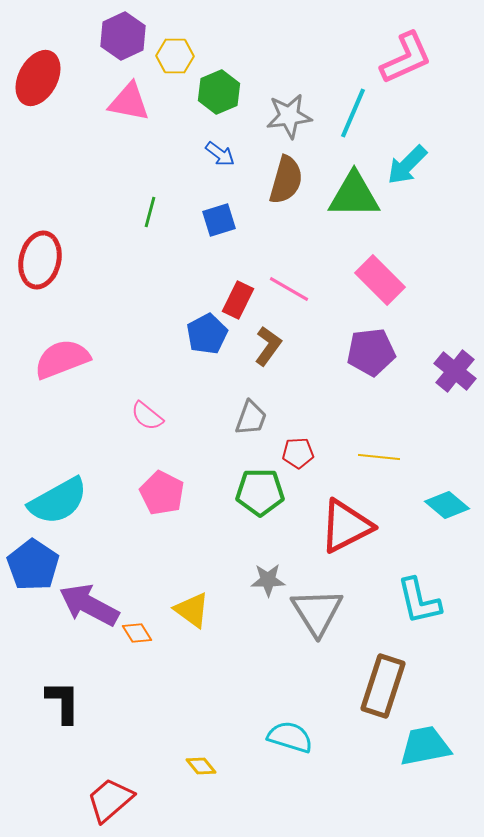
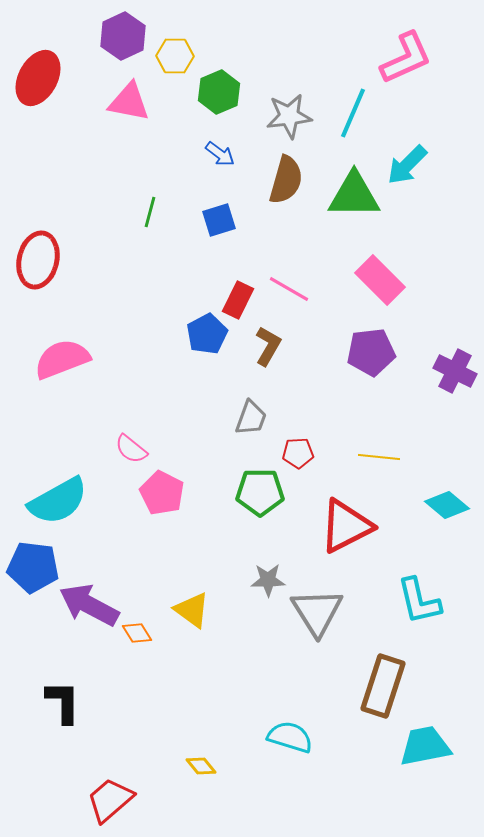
red ellipse at (40, 260): moved 2 px left
brown L-shape at (268, 346): rotated 6 degrees counterclockwise
purple cross at (455, 371): rotated 12 degrees counterclockwise
pink semicircle at (147, 416): moved 16 px left, 33 px down
blue pentagon at (33, 565): moved 2 px down; rotated 27 degrees counterclockwise
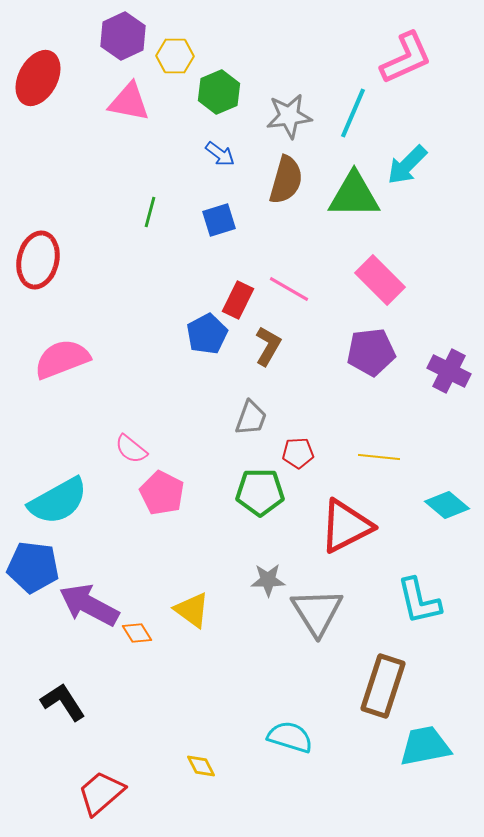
purple cross at (455, 371): moved 6 px left
black L-shape at (63, 702): rotated 33 degrees counterclockwise
yellow diamond at (201, 766): rotated 12 degrees clockwise
red trapezoid at (110, 800): moved 9 px left, 7 px up
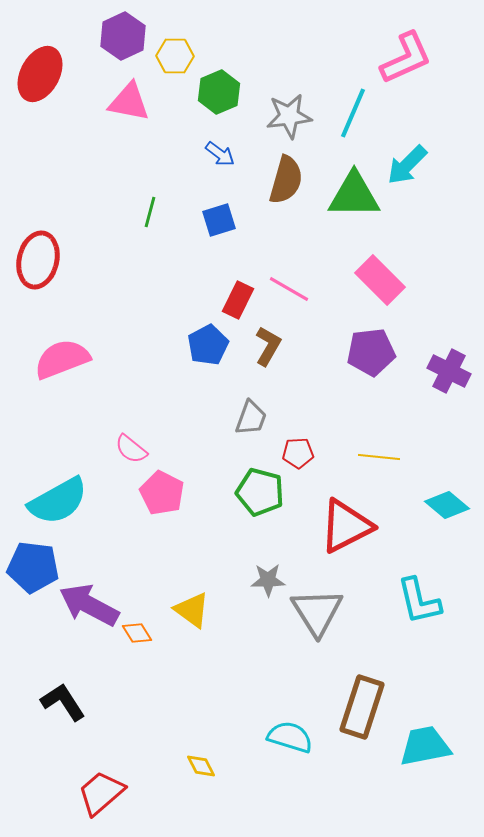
red ellipse at (38, 78): moved 2 px right, 4 px up
blue pentagon at (207, 334): moved 1 px right, 11 px down
green pentagon at (260, 492): rotated 15 degrees clockwise
brown rectangle at (383, 686): moved 21 px left, 21 px down
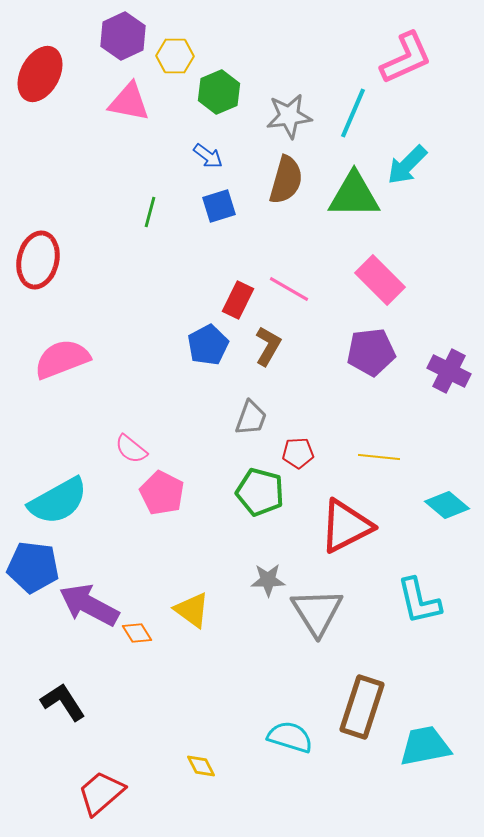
blue arrow at (220, 154): moved 12 px left, 2 px down
blue square at (219, 220): moved 14 px up
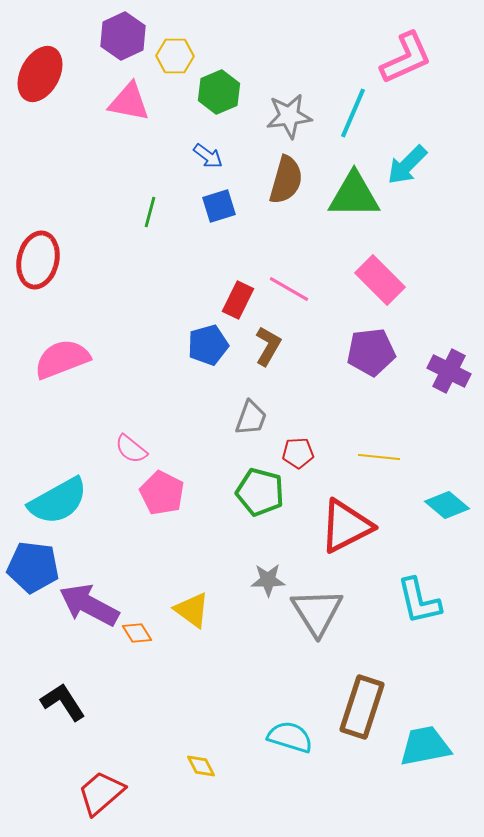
blue pentagon at (208, 345): rotated 12 degrees clockwise
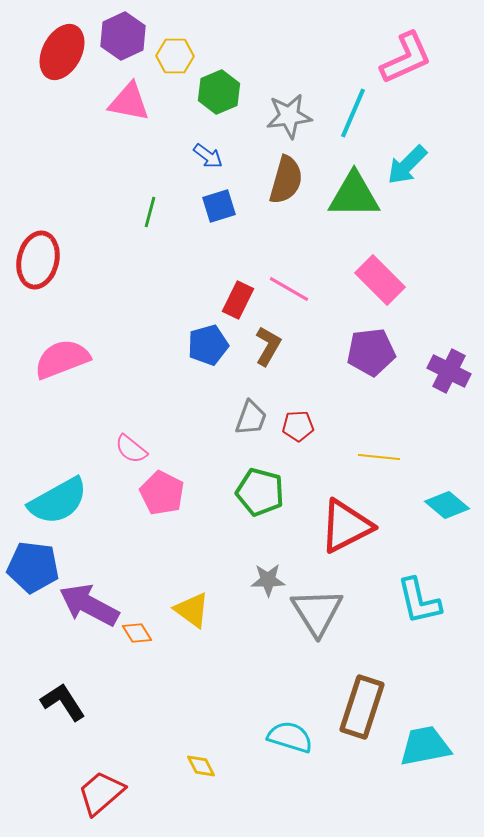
red ellipse at (40, 74): moved 22 px right, 22 px up
red pentagon at (298, 453): moved 27 px up
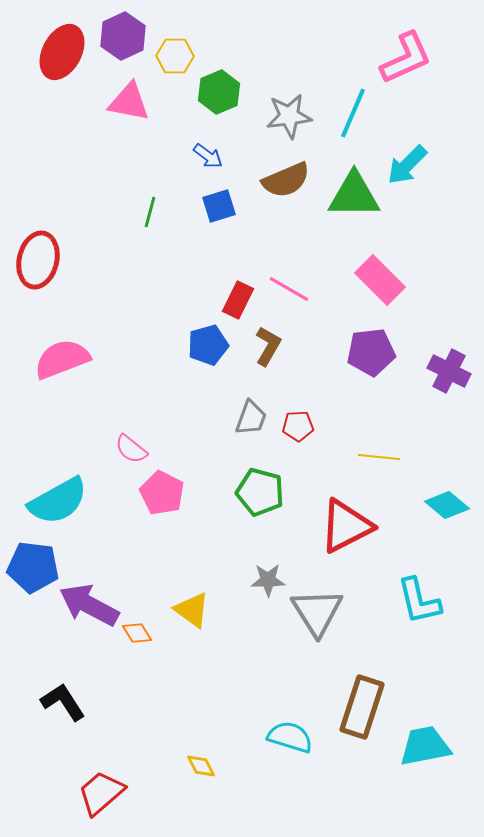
brown semicircle at (286, 180): rotated 51 degrees clockwise
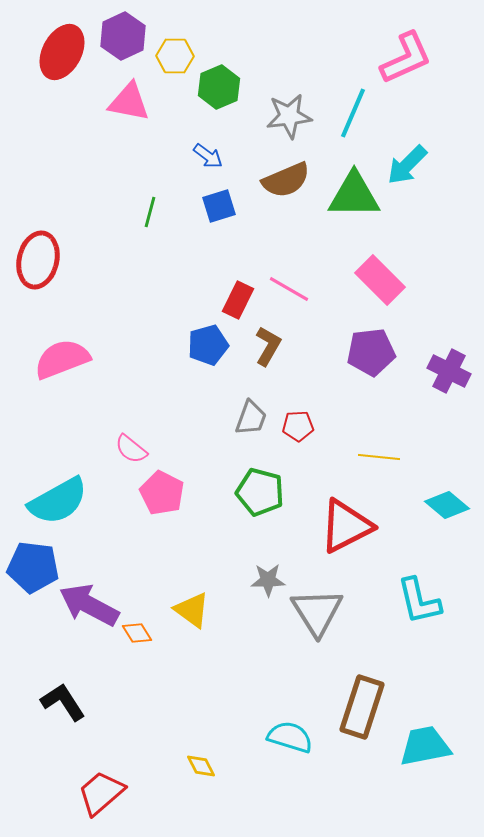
green hexagon at (219, 92): moved 5 px up
